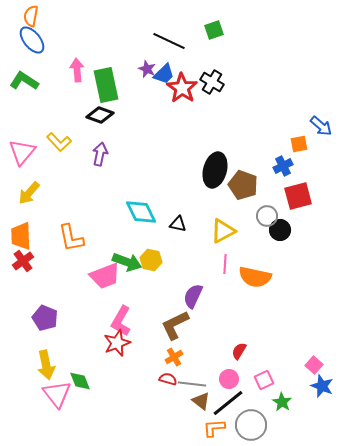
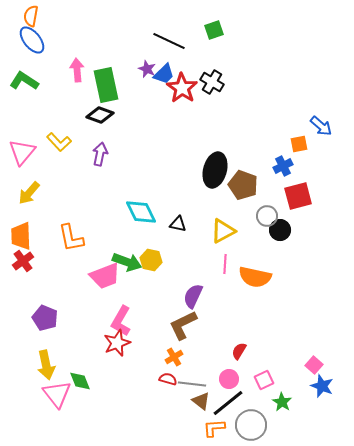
brown L-shape at (175, 325): moved 8 px right
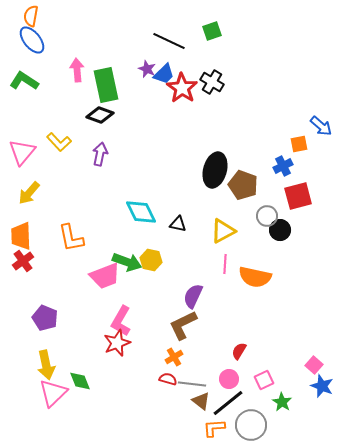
green square at (214, 30): moved 2 px left, 1 px down
pink triangle at (57, 394): moved 4 px left, 1 px up; rotated 24 degrees clockwise
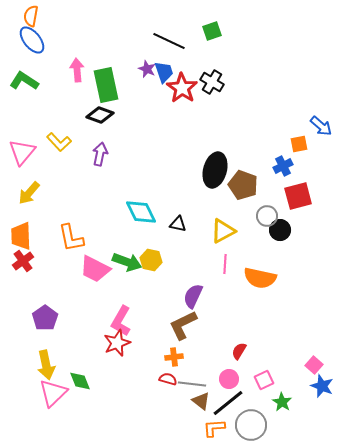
blue trapezoid at (164, 74): moved 2 px up; rotated 65 degrees counterclockwise
pink trapezoid at (105, 276): moved 10 px left, 7 px up; rotated 48 degrees clockwise
orange semicircle at (255, 277): moved 5 px right, 1 px down
purple pentagon at (45, 318): rotated 15 degrees clockwise
orange cross at (174, 357): rotated 24 degrees clockwise
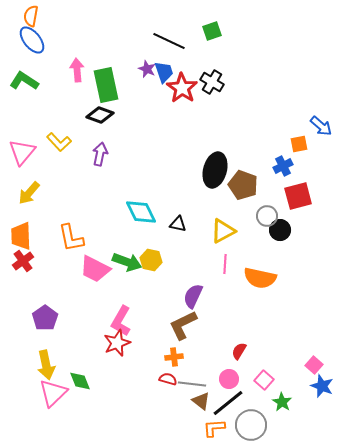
pink square at (264, 380): rotated 24 degrees counterclockwise
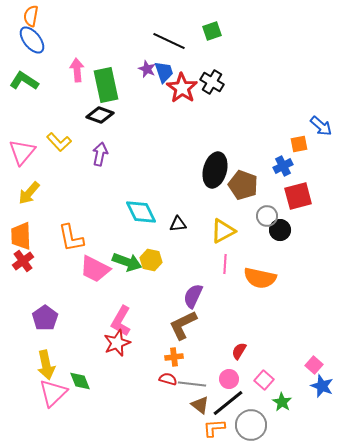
black triangle at (178, 224): rotated 18 degrees counterclockwise
brown triangle at (201, 401): moved 1 px left, 4 px down
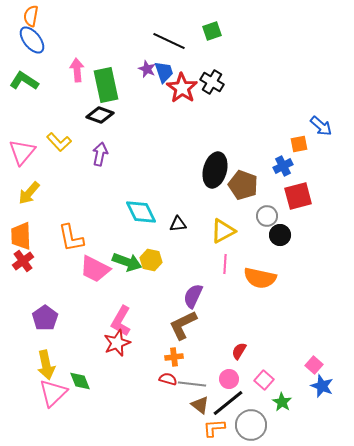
black circle at (280, 230): moved 5 px down
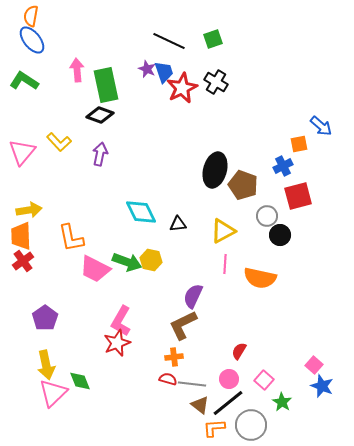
green square at (212, 31): moved 1 px right, 8 px down
black cross at (212, 82): moved 4 px right
red star at (182, 88): rotated 12 degrees clockwise
yellow arrow at (29, 193): moved 17 px down; rotated 140 degrees counterclockwise
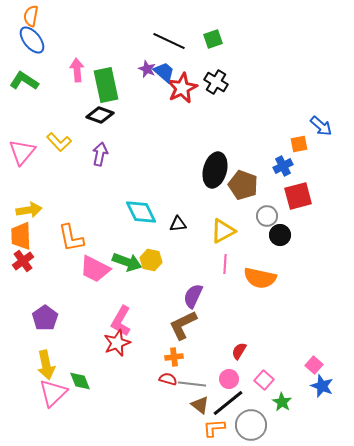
blue trapezoid at (164, 72): rotated 30 degrees counterclockwise
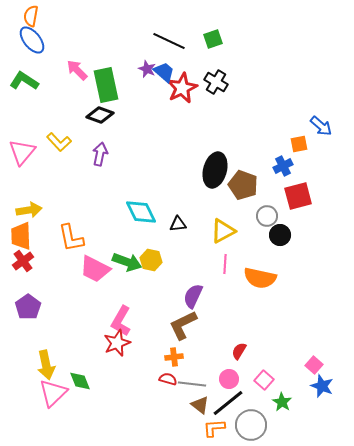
pink arrow at (77, 70): rotated 40 degrees counterclockwise
purple pentagon at (45, 318): moved 17 px left, 11 px up
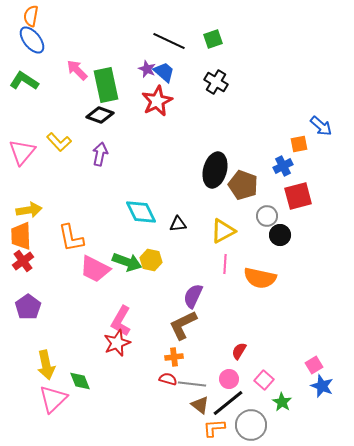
red star at (182, 88): moved 25 px left, 13 px down
pink square at (314, 365): rotated 18 degrees clockwise
pink triangle at (53, 393): moved 6 px down
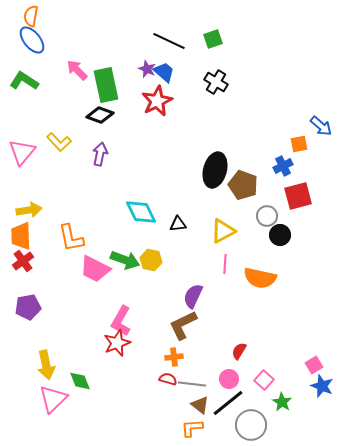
green arrow at (127, 262): moved 2 px left, 2 px up
purple pentagon at (28, 307): rotated 25 degrees clockwise
orange L-shape at (214, 428): moved 22 px left
